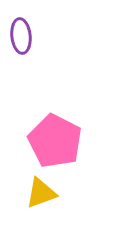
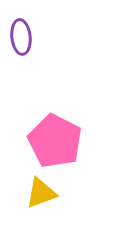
purple ellipse: moved 1 px down
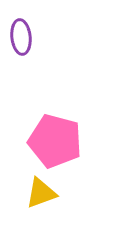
pink pentagon: rotated 12 degrees counterclockwise
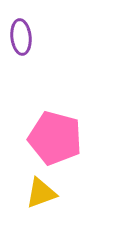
pink pentagon: moved 3 px up
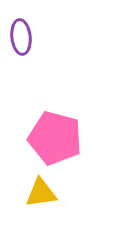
yellow triangle: rotated 12 degrees clockwise
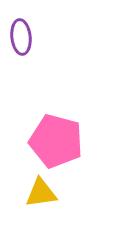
pink pentagon: moved 1 px right, 3 px down
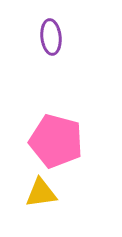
purple ellipse: moved 30 px right
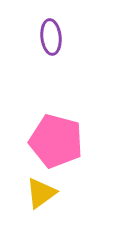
yellow triangle: rotated 28 degrees counterclockwise
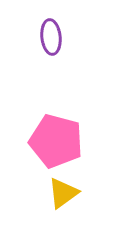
yellow triangle: moved 22 px right
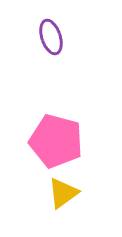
purple ellipse: rotated 12 degrees counterclockwise
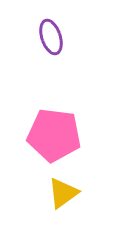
pink pentagon: moved 2 px left, 6 px up; rotated 8 degrees counterclockwise
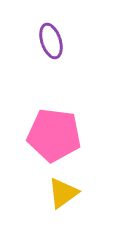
purple ellipse: moved 4 px down
